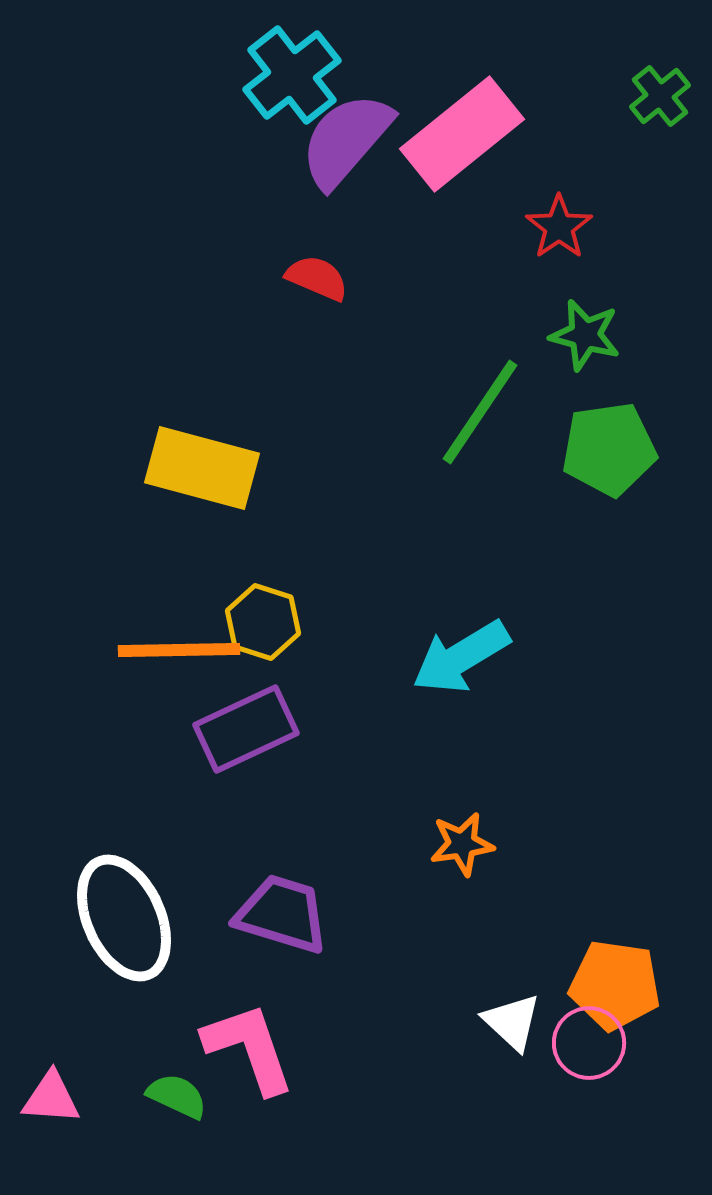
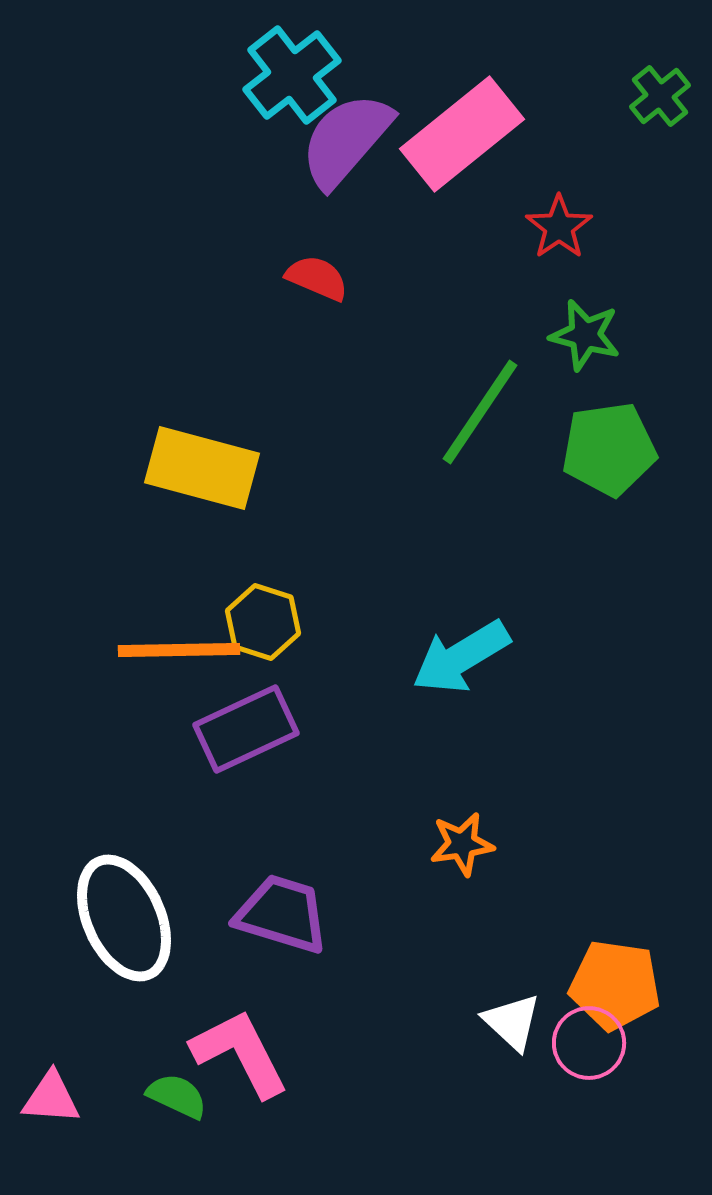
pink L-shape: moved 9 px left, 5 px down; rotated 8 degrees counterclockwise
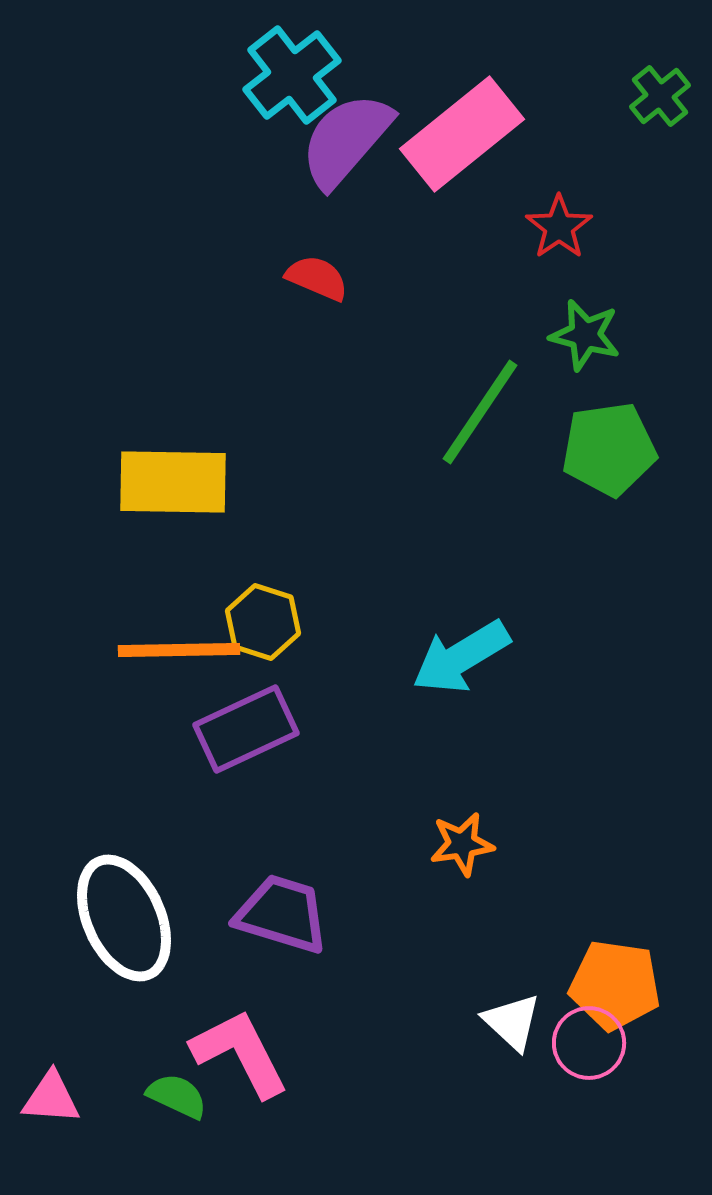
yellow rectangle: moved 29 px left, 14 px down; rotated 14 degrees counterclockwise
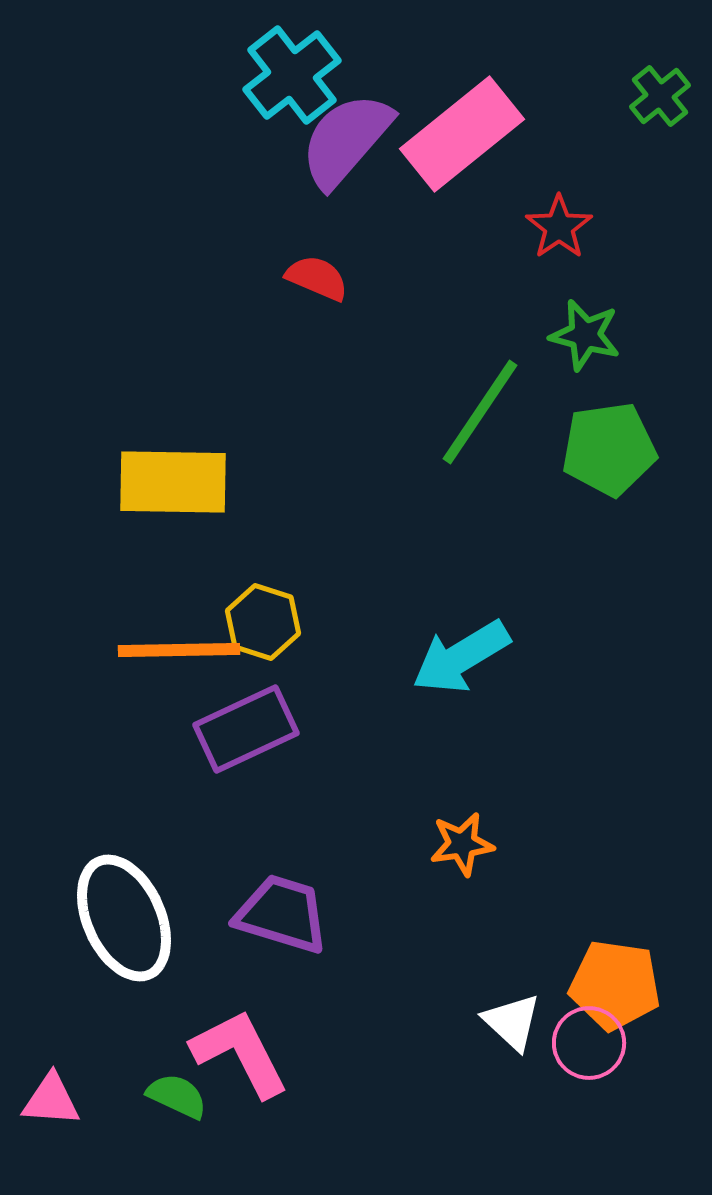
pink triangle: moved 2 px down
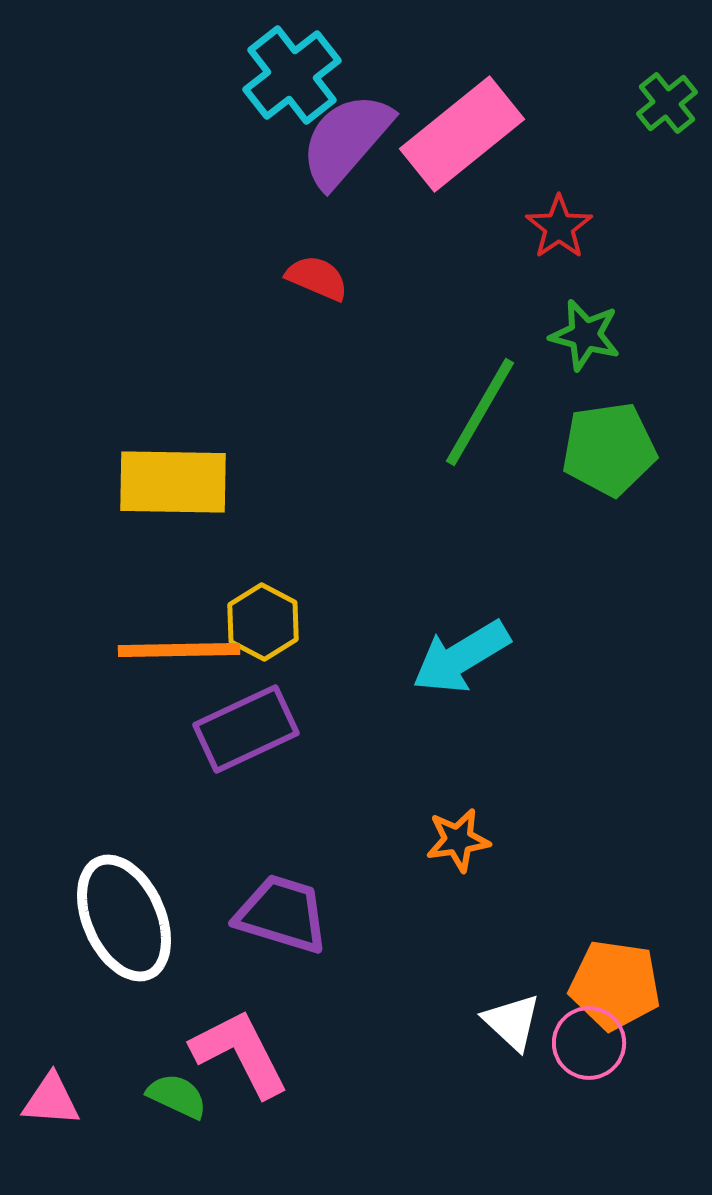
green cross: moved 7 px right, 7 px down
green line: rotated 4 degrees counterclockwise
yellow hexagon: rotated 10 degrees clockwise
orange star: moved 4 px left, 4 px up
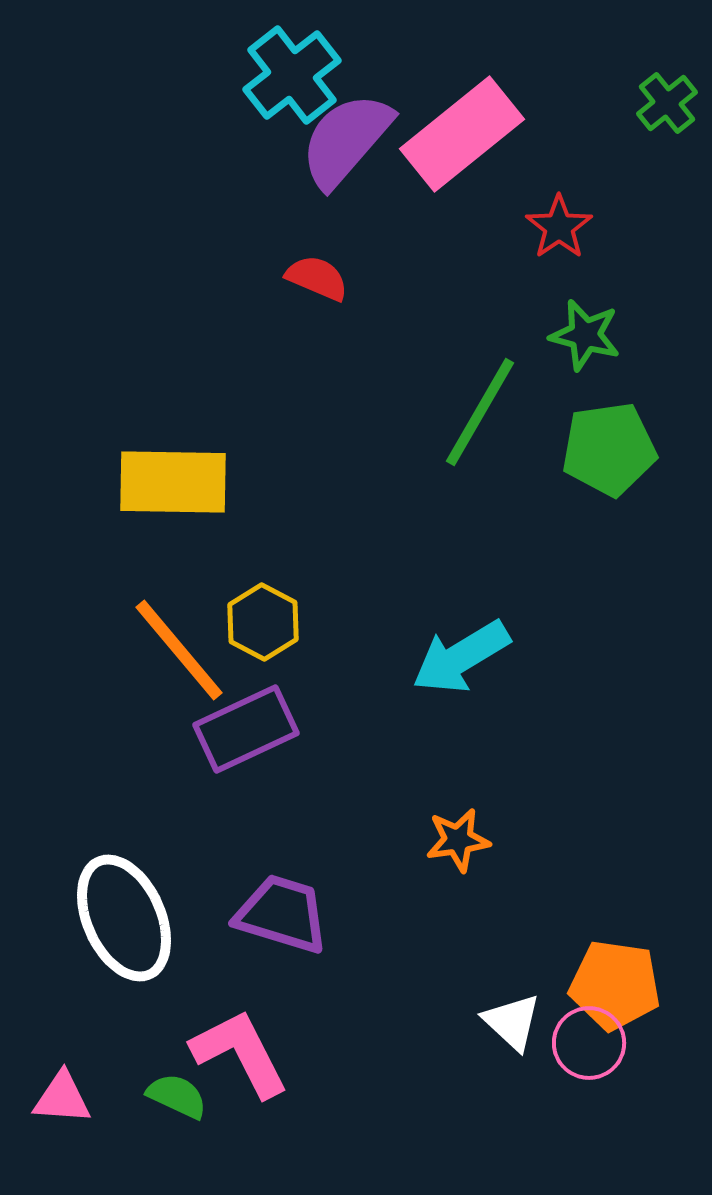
orange line: rotated 51 degrees clockwise
pink triangle: moved 11 px right, 2 px up
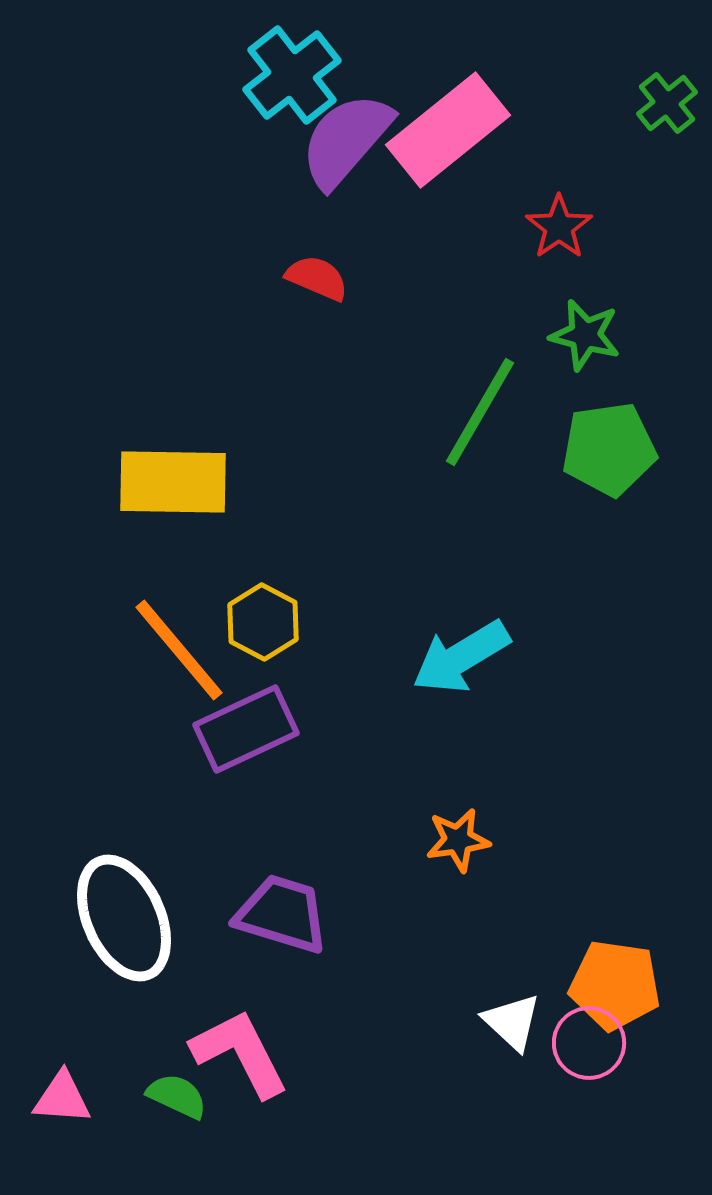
pink rectangle: moved 14 px left, 4 px up
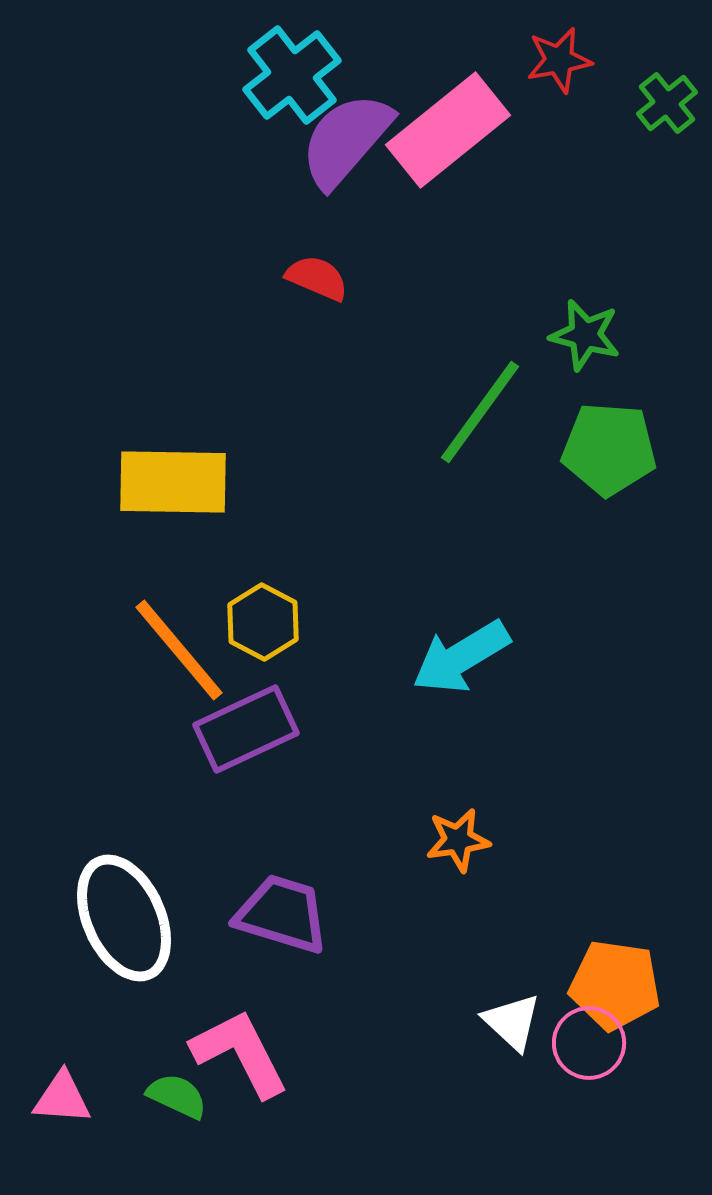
red star: moved 167 px up; rotated 24 degrees clockwise
green line: rotated 6 degrees clockwise
green pentagon: rotated 12 degrees clockwise
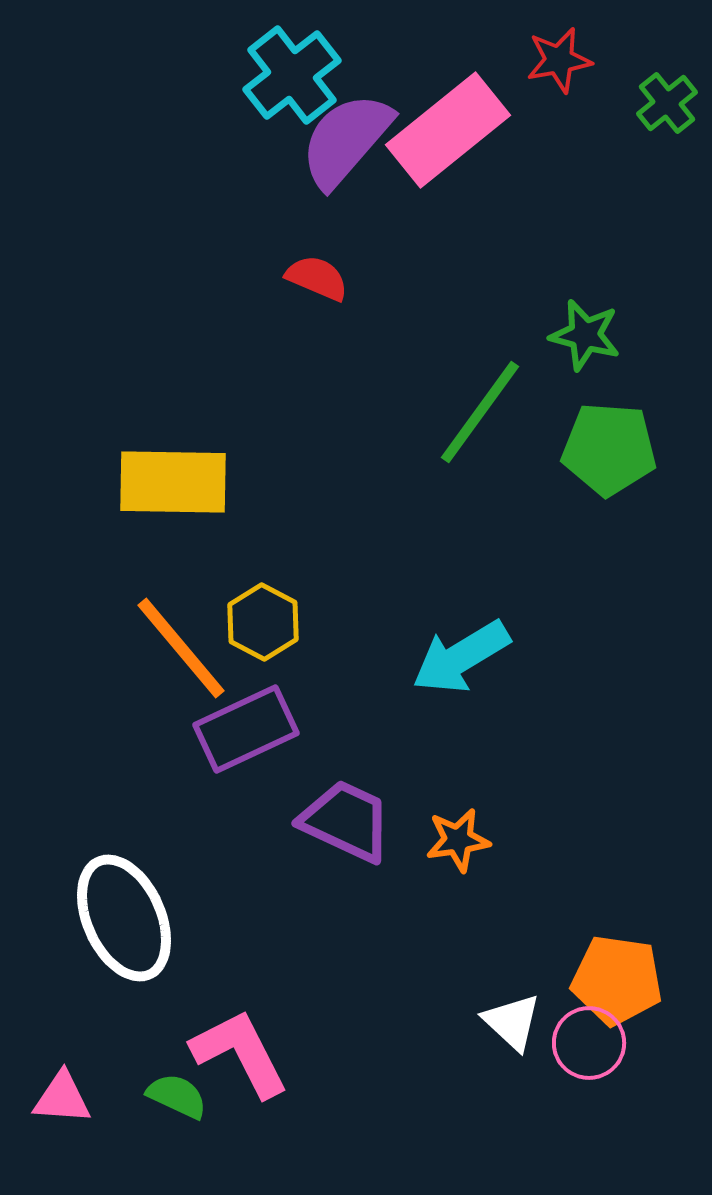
orange line: moved 2 px right, 2 px up
purple trapezoid: moved 64 px right, 93 px up; rotated 8 degrees clockwise
orange pentagon: moved 2 px right, 5 px up
